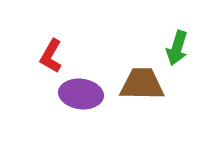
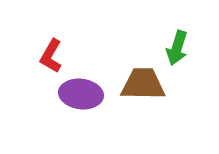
brown trapezoid: moved 1 px right
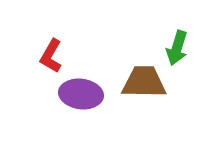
brown trapezoid: moved 1 px right, 2 px up
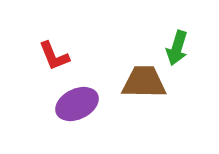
red L-shape: moved 3 px right; rotated 52 degrees counterclockwise
purple ellipse: moved 4 px left, 10 px down; rotated 33 degrees counterclockwise
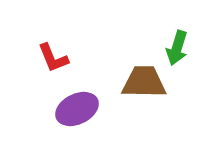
red L-shape: moved 1 px left, 2 px down
purple ellipse: moved 5 px down
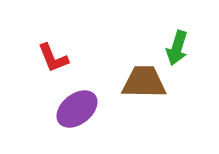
purple ellipse: rotated 12 degrees counterclockwise
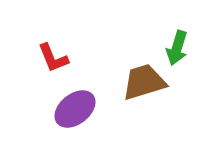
brown trapezoid: rotated 18 degrees counterclockwise
purple ellipse: moved 2 px left
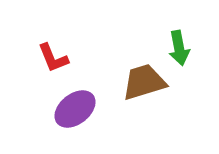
green arrow: moved 2 px right; rotated 28 degrees counterclockwise
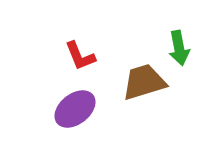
red L-shape: moved 27 px right, 2 px up
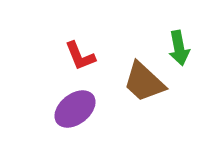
brown trapezoid: rotated 120 degrees counterclockwise
